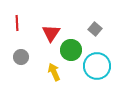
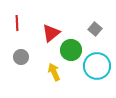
red triangle: rotated 18 degrees clockwise
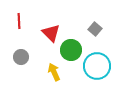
red line: moved 2 px right, 2 px up
red triangle: rotated 36 degrees counterclockwise
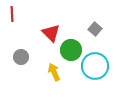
red line: moved 7 px left, 7 px up
cyan circle: moved 2 px left
